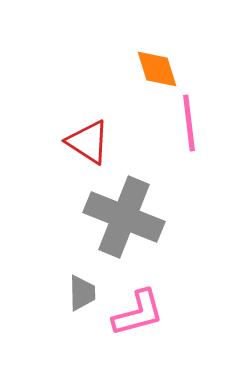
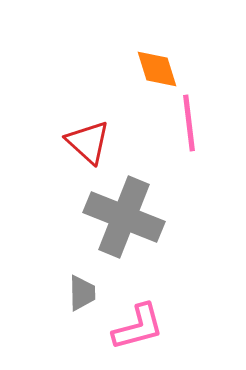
red triangle: rotated 9 degrees clockwise
pink L-shape: moved 14 px down
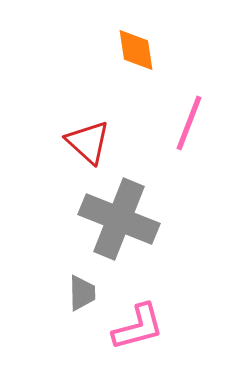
orange diamond: moved 21 px left, 19 px up; rotated 9 degrees clockwise
pink line: rotated 28 degrees clockwise
gray cross: moved 5 px left, 2 px down
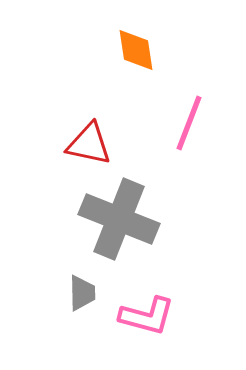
red triangle: moved 1 px right, 2 px down; rotated 30 degrees counterclockwise
pink L-shape: moved 9 px right, 11 px up; rotated 30 degrees clockwise
